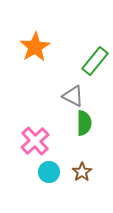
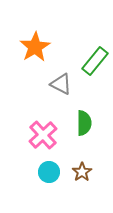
gray triangle: moved 12 px left, 12 px up
pink cross: moved 8 px right, 6 px up
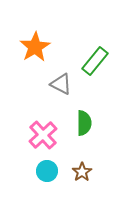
cyan circle: moved 2 px left, 1 px up
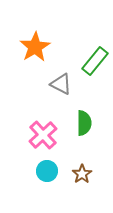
brown star: moved 2 px down
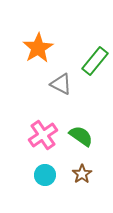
orange star: moved 3 px right, 1 px down
green semicircle: moved 3 px left, 13 px down; rotated 55 degrees counterclockwise
pink cross: rotated 8 degrees clockwise
cyan circle: moved 2 px left, 4 px down
